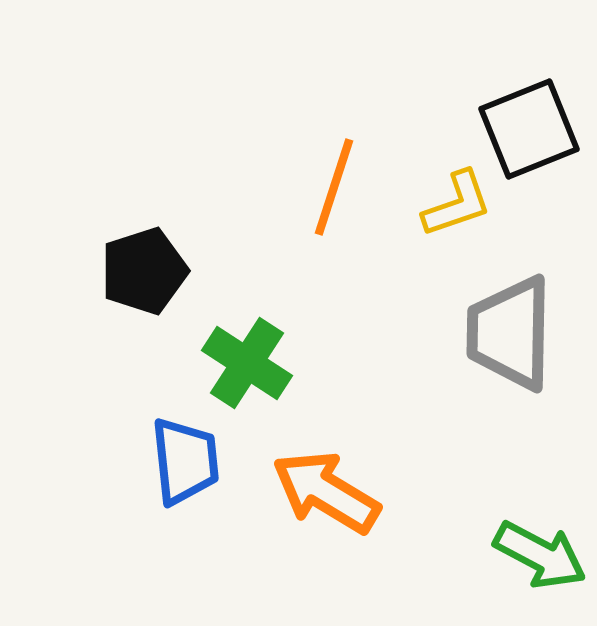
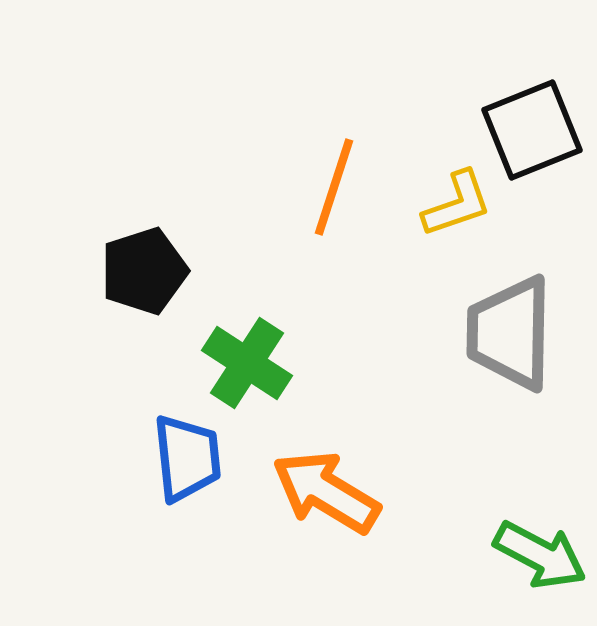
black square: moved 3 px right, 1 px down
blue trapezoid: moved 2 px right, 3 px up
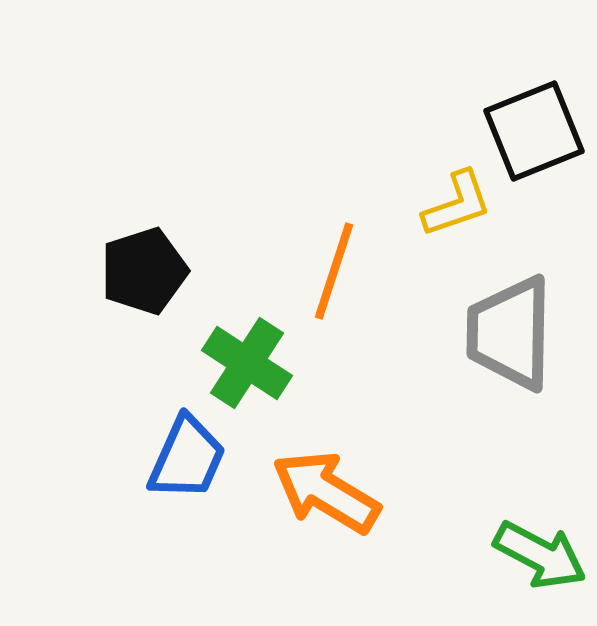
black square: moved 2 px right, 1 px down
orange line: moved 84 px down
blue trapezoid: rotated 30 degrees clockwise
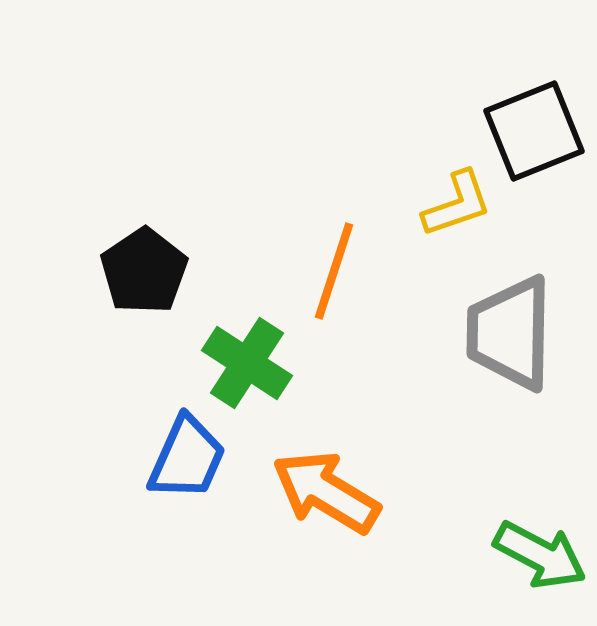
black pentagon: rotated 16 degrees counterclockwise
